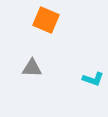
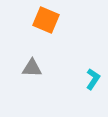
cyan L-shape: rotated 75 degrees counterclockwise
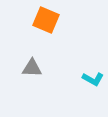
cyan L-shape: rotated 85 degrees clockwise
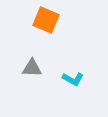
cyan L-shape: moved 20 px left
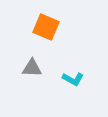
orange square: moved 7 px down
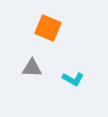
orange square: moved 2 px right, 1 px down
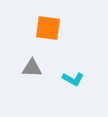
orange square: rotated 16 degrees counterclockwise
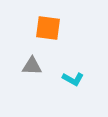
gray triangle: moved 2 px up
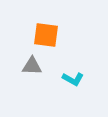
orange square: moved 2 px left, 7 px down
